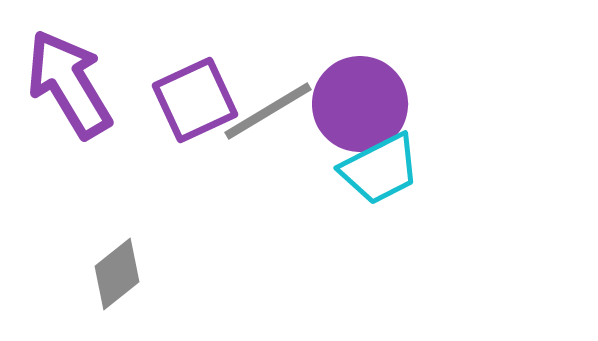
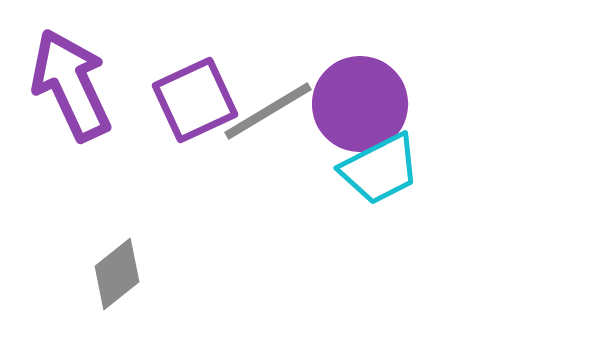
purple arrow: moved 2 px right, 1 px down; rotated 6 degrees clockwise
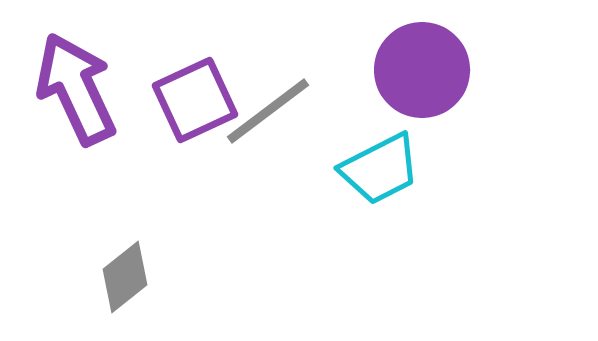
purple arrow: moved 5 px right, 4 px down
purple circle: moved 62 px right, 34 px up
gray line: rotated 6 degrees counterclockwise
gray diamond: moved 8 px right, 3 px down
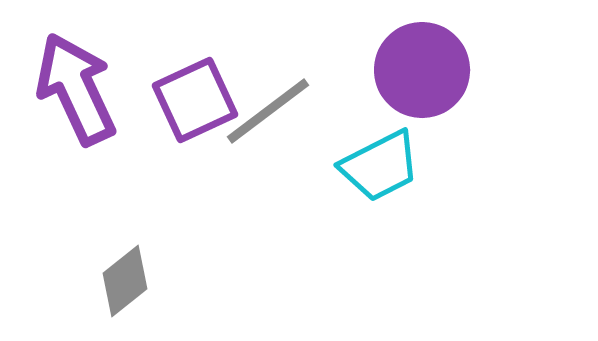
cyan trapezoid: moved 3 px up
gray diamond: moved 4 px down
